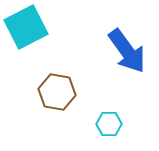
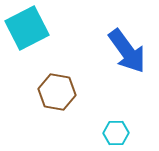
cyan square: moved 1 px right, 1 px down
cyan hexagon: moved 7 px right, 9 px down
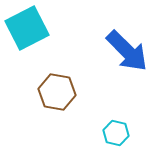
blue arrow: rotated 9 degrees counterclockwise
cyan hexagon: rotated 15 degrees clockwise
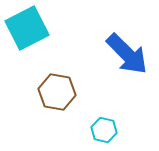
blue arrow: moved 3 px down
cyan hexagon: moved 12 px left, 3 px up
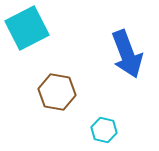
blue arrow: rotated 24 degrees clockwise
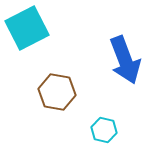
blue arrow: moved 2 px left, 6 px down
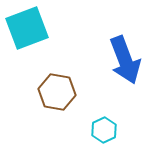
cyan square: rotated 6 degrees clockwise
cyan hexagon: rotated 20 degrees clockwise
